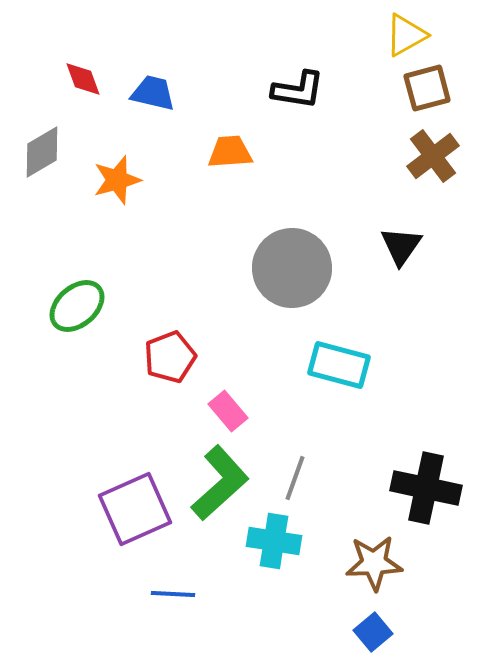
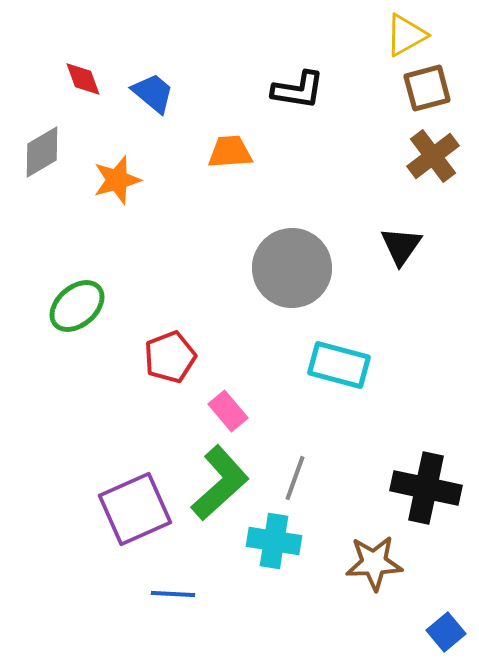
blue trapezoid: rotated 27 degrees clockwise
blue square: moved 73 px right
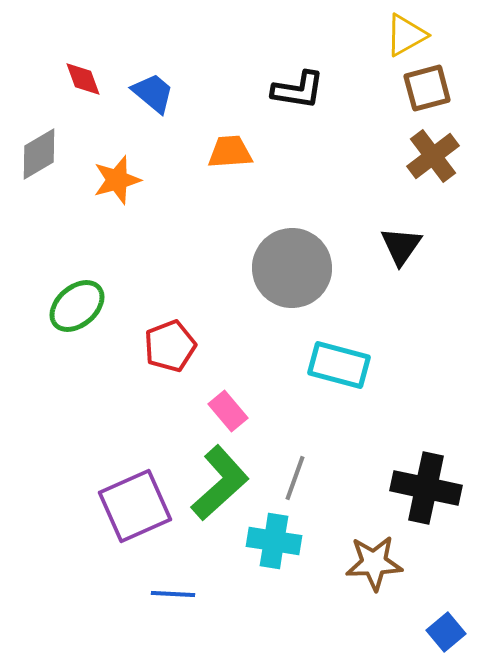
gray diamond: moved 3 px left, 2 px down
red pentagon: moved 11 px up
purple square: moved 3 px up
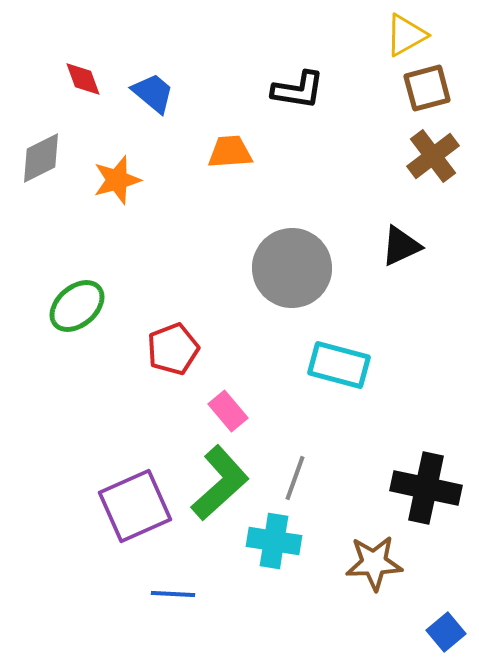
gray diamond: moved 2 px right, 4 px down; rotated 4 degrees clockwise
black triangle: rotated 30 degrees clockwise
red pentagon: moved 3 px right, 3 px down
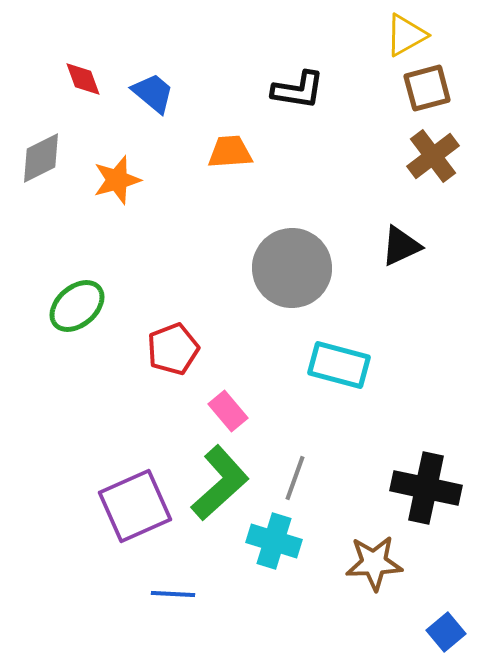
cyan cross: rotated 8 degrees clockwise
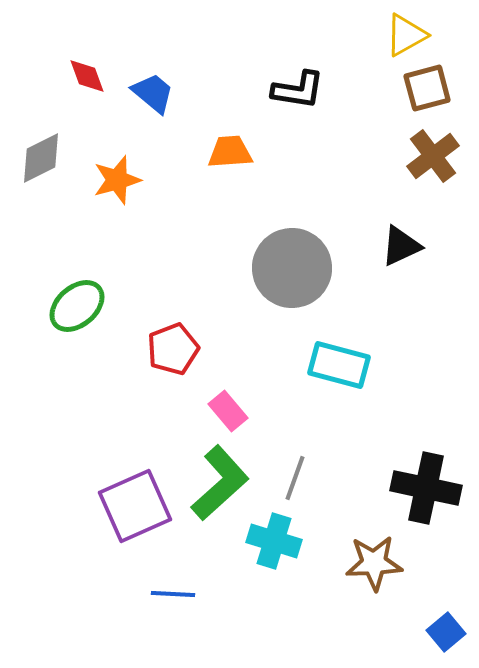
red diamond: moved 4 px right, 3 px up
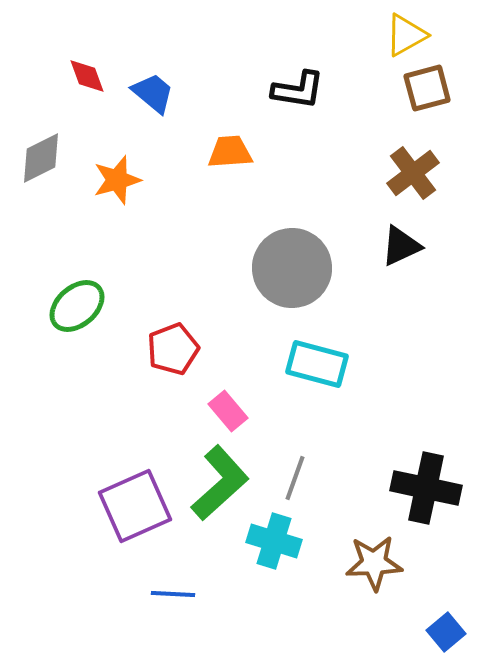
brown cross: moved 20 px left, 17 px down
cyan rectangle: moved 22 px left, 1 px up
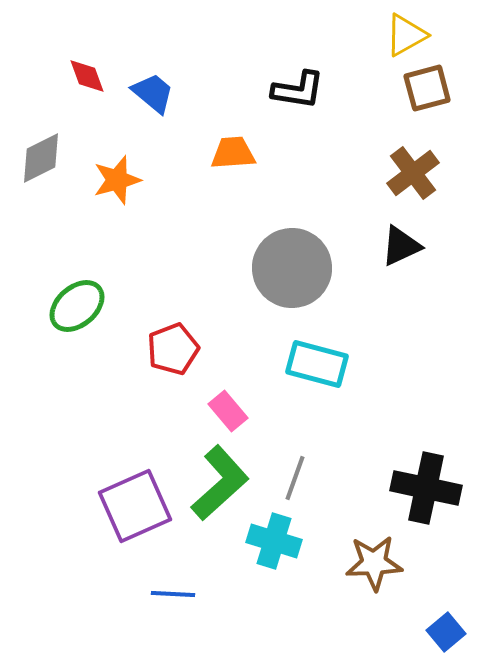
orange trapezoid: moved 3 px right, 1 px down
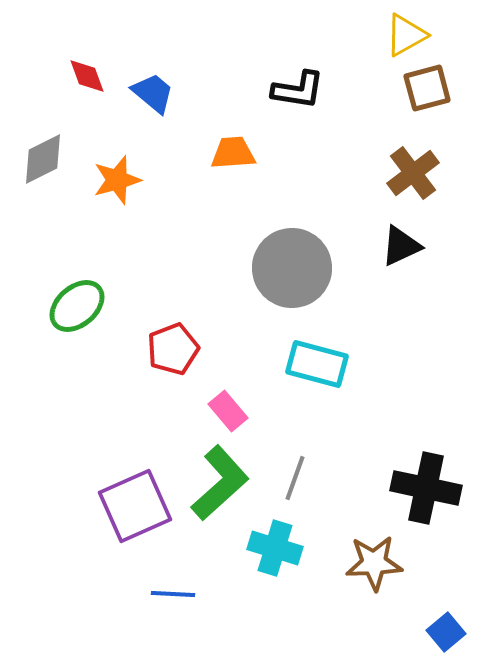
gray diamond: moved 2 px right, 1 px down
cyan cross: moved 1 px right, 7 px down
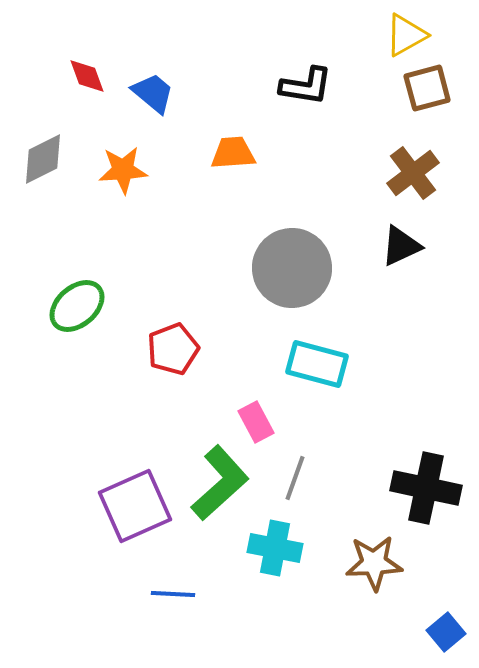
black L-shape: moved 8 px right, 4 px up
orange star: moved 6 px right, 10 px up; rotated 12 degrees clockwise
pink rectangle: moved 28 px right, 11 px down; rotated 12 degrees clockwise
cyan cross: rotated 6 degrees counterclockwise
